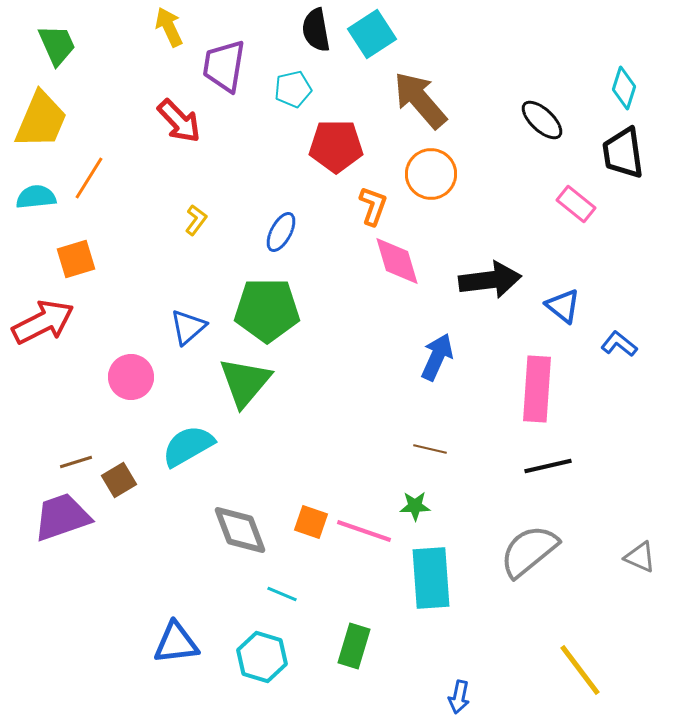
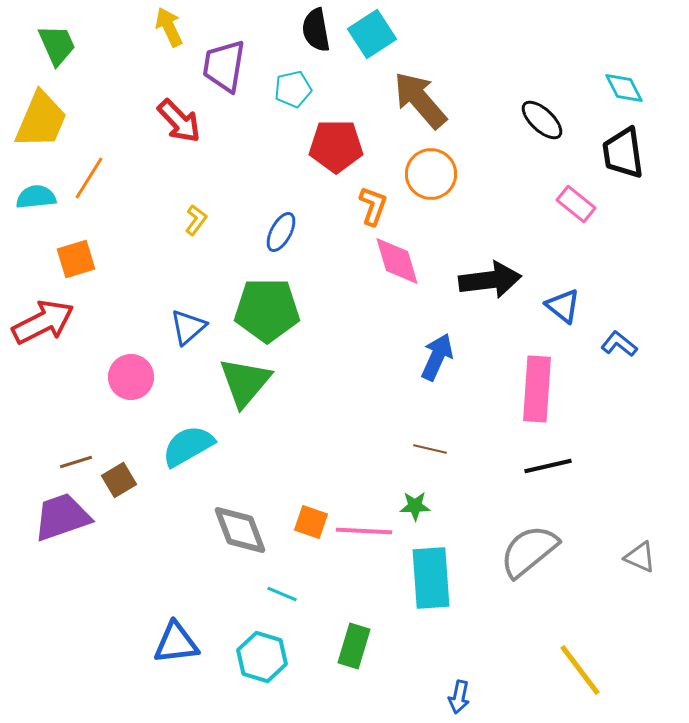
cyan diamond at (624, 88): rotated 45 degrees counterclockwise
pink line at (364, 531): rotated 16 degrees counterclockwise
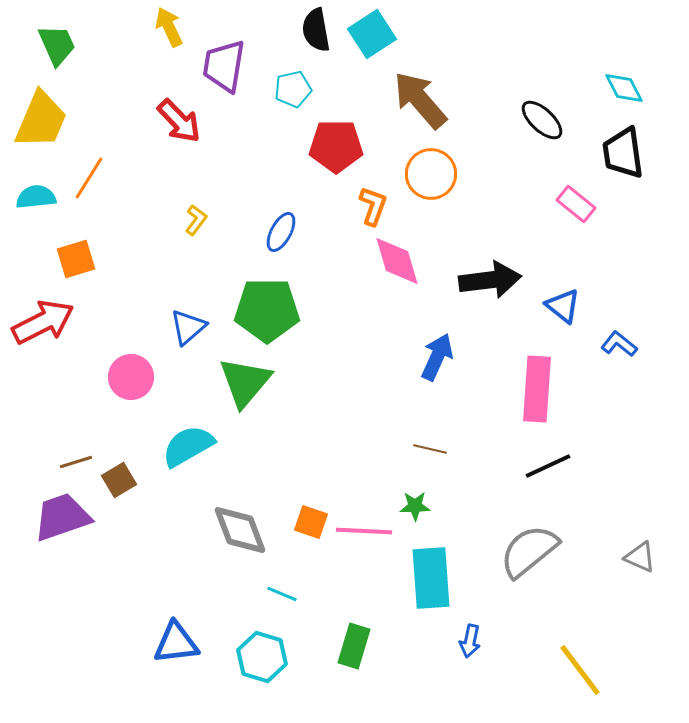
black line at (548, 466): rotated 12 degrees counterclockwise
blue arrow at (459, 697): moved 11 px right, 56 px up
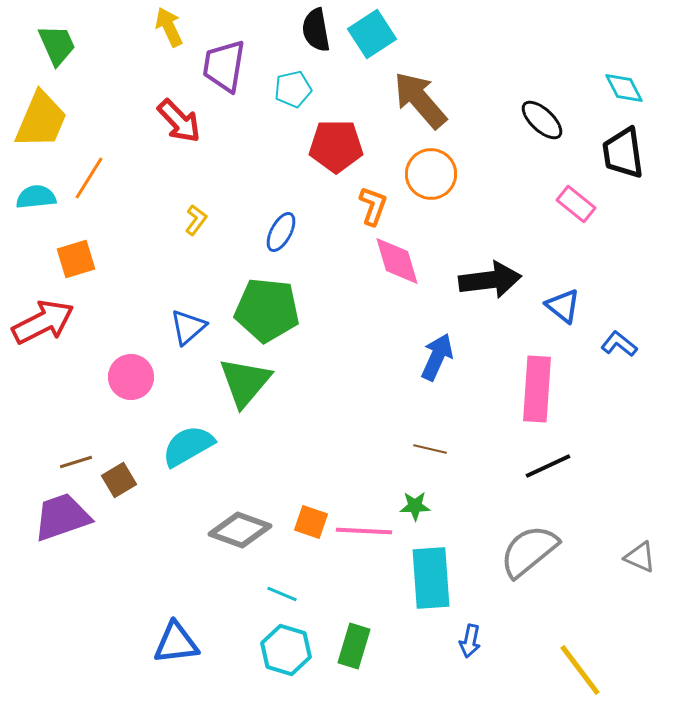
green pentagon at (267, 310): rotated 6 degrees clockwise
gray diamond at (240, 530): rotated 50 degrees counterclockwise
cyan hexagon at (262, 657): moved 24 px right, 7 px up
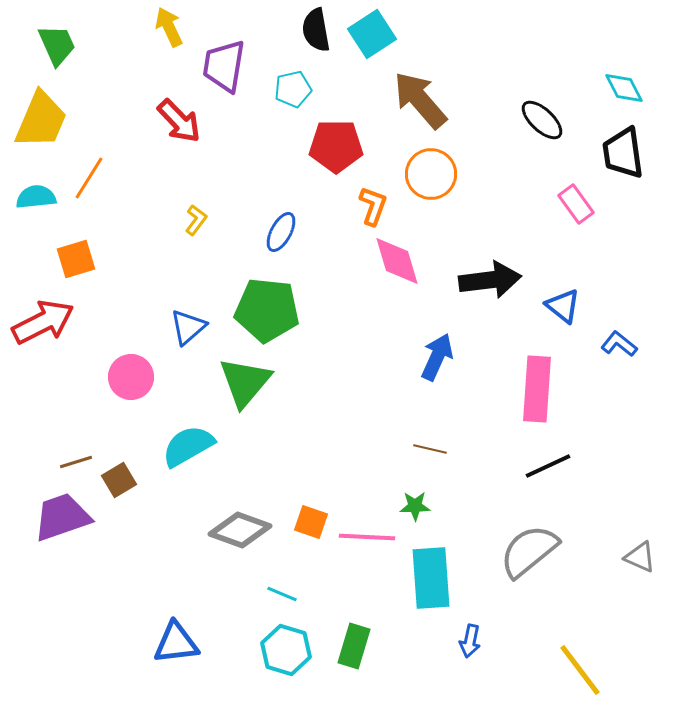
pink rectangle at (576, 204): rotated 15 degrees clockwise
pink line at (364, 531): moved 3 px right, 6 px down
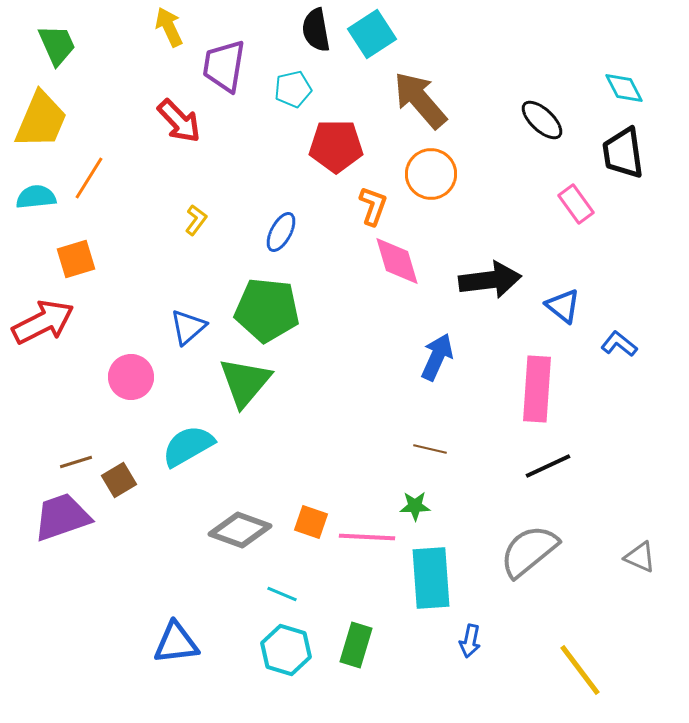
green rectangle at (354, 646): moved 2 px right, 1 px up
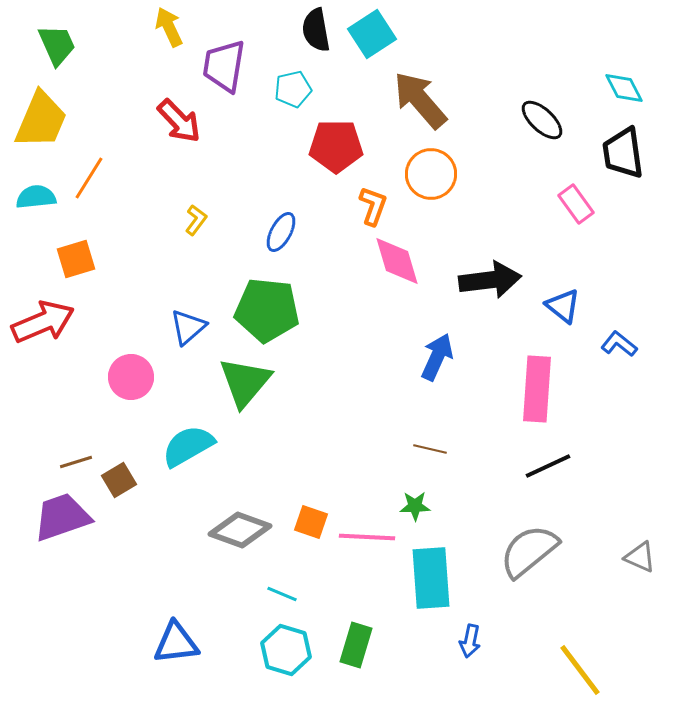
red arrow at (43, 322): rotated 4 degrees clockwise
